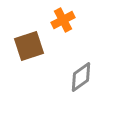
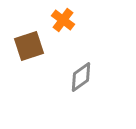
orange cross: rotated 25 degrees counterclockwise
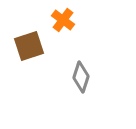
gray diamond: rotated 36 degrees counterclockwise
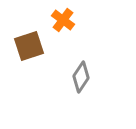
gray diamond: rotated 16 degrees clockwise
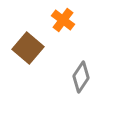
brown square: moved 1 px left, 2 px down; rotated 32 degrees counterclockwise
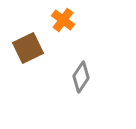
brown square: rotated 24 degrees clockwise
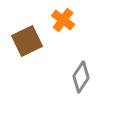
brown square: moved 1 px left, 7 px up
